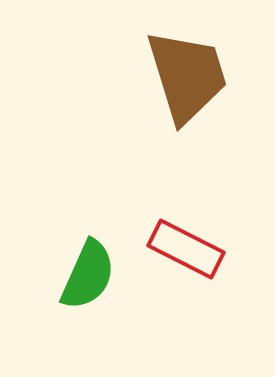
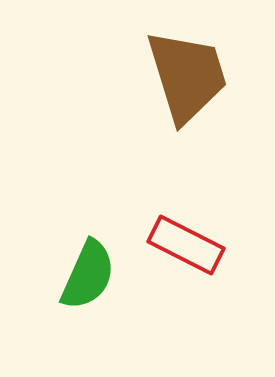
red rectangle: moved 4 px up
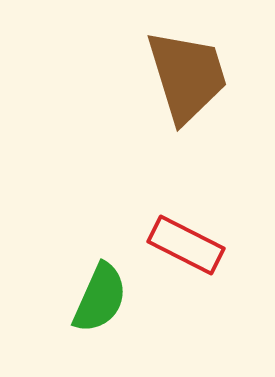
green semicircle: moved 12 px right, 23 px down
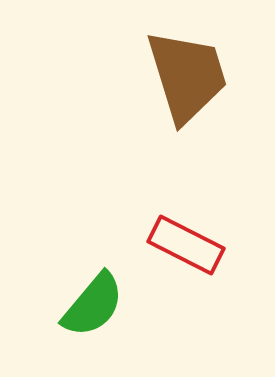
green semicircle: moved 7 px left, 7 px down; rotated 16 degrees clockwise
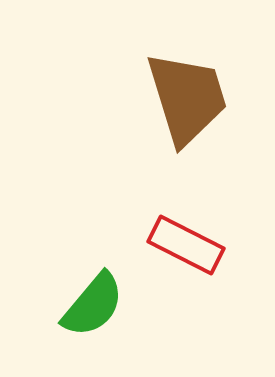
brown trapezoid: moved 22 px down
